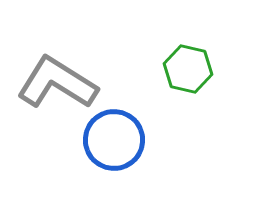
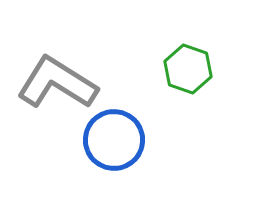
green hexagon: rotated 6 degrees clockwise
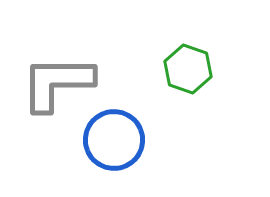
gray L-shape: rotated 32 degrees counterclockwise
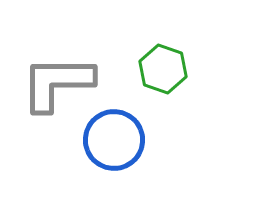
green hexagon: moved 25 px left
